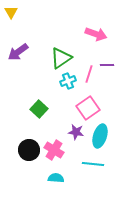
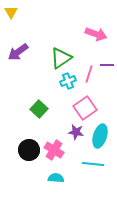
pink square: moved 3 px left
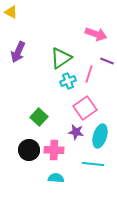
yellow triangle: rotated 32 degrees counterclockwise
purple arrow: rotated 30 degrees counterclockwise
purple line: moved 4 px up; rotated 24 degrees clockwise
green square: moved 8 px down
pink cross: rotated 30 degrees counterclockwise
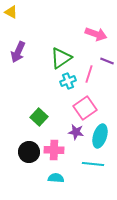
black circle: moved 2 px down
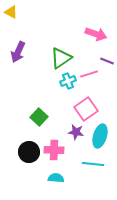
pink line: rotated 54 degrees clockwise
pink square: moved 1 px right, 1 px down
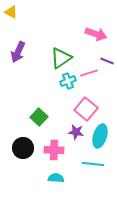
pink line: moved 1 px up
pink square: rotated 15 degrees counterclockwise
black circle: moved 6 px left, 4 px up
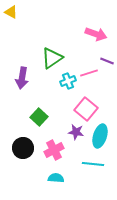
purple arrow: moved 4 px right, 26 px down; rotated 15 degrees counterclockwise
green triangle: moved 9 px left
pink cross: rotated 30 degrees counterclockwise
